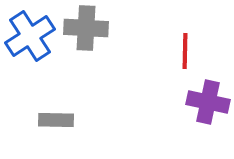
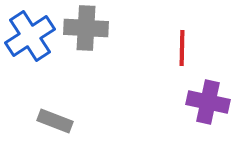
red line: moved 3 px left, 3 px up
gray rectangle: moved 1 px left, 1 px down; rotated 20 degrees clockwise
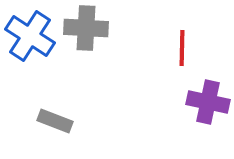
blue cross: rotated 24 degrees counterclockwise
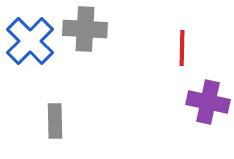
gray cross: moved 1 px left, 1 px down
blue cross: moved 5 px down; rotated 12 degrees clockwise
gray rectangle: rotated 68 degrees clockwise
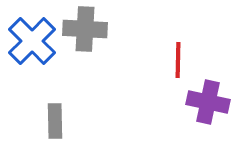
blue cross: moved 2 px right
red line: moved 4 px left, 12 px down
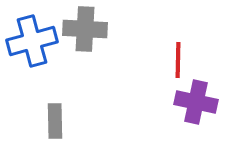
blue cross: rotated 30 degrees clockwise
purple cross: moved 12 px left
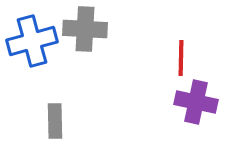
red line: moved 3 px right, 2 px up
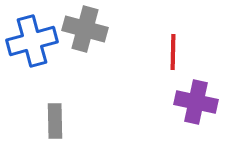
gray cross: rotated 12 degrees clockwise
red line: moved 8 px left, 6 px up
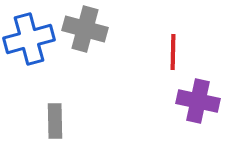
blue cross: moved 3 px left, 2 px up
purple cross: moved 2 px right, 1 px up
